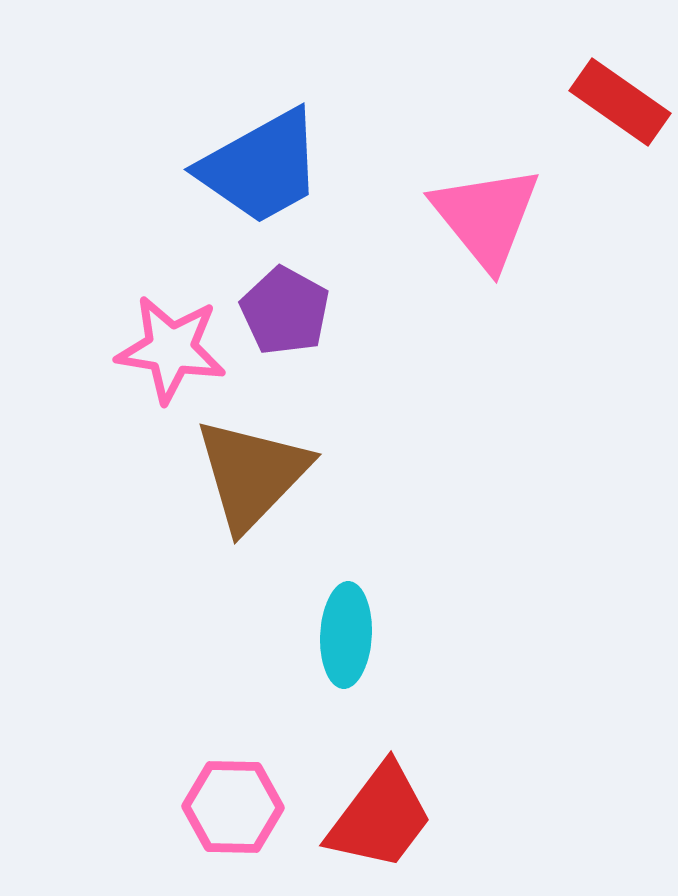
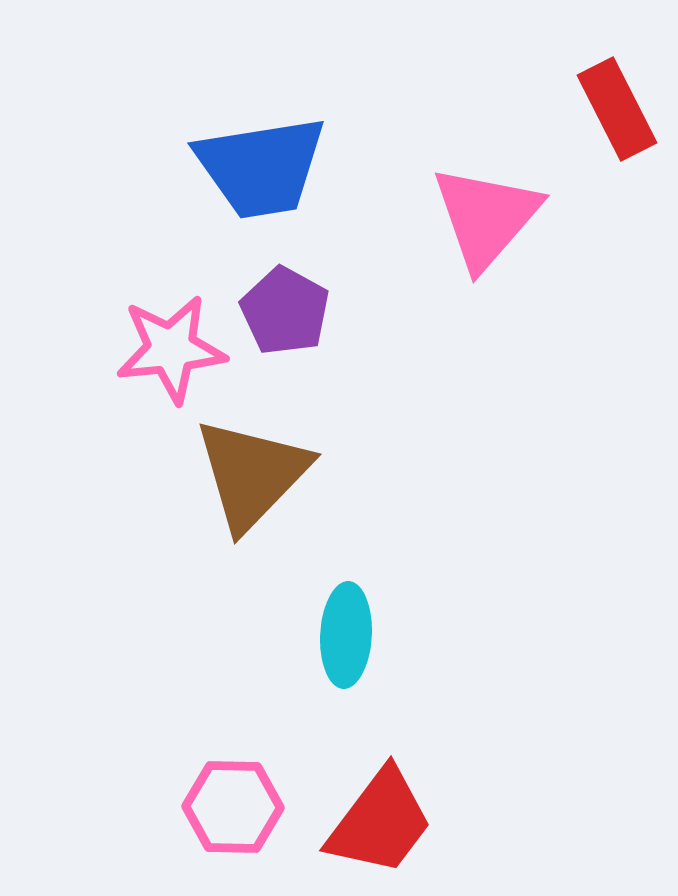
red rectangle: moved 3 px left, 7 px down; rotated 28 degrees clockwise
blue trapezoid: rotated 20 degrees clockwise
pink triangle: rotated 20 degrees clockwise
pink star: rotated 15 degrees counterclockwise
red trapezoid: moved 5 px down
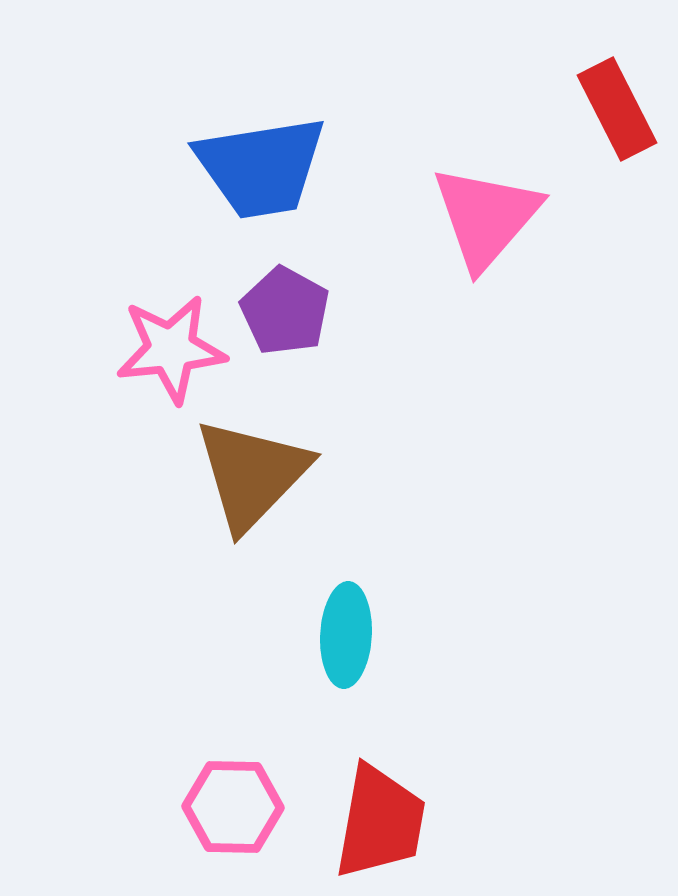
red trapezoid: rotated 27 degrees counterclockwise
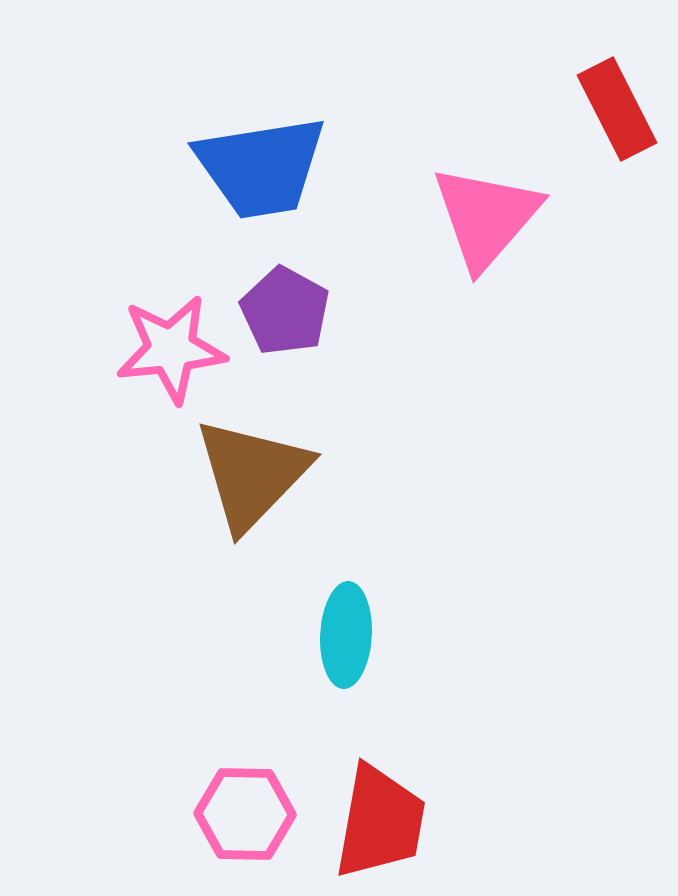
pink hexagon: moved 12 px right, 7 px down
